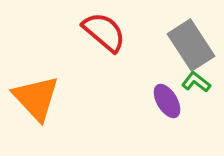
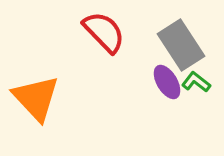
red semicircle: rotated 6 degrees clockwise
gray rectangle: moved 10 px left
purple ellipse: moved 19 px up
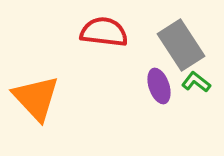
red semicircle: rotated 39 degrees counterclockwise
purple ellipse: moved 8 px left, 4 px down; rotated 12 degrees clockwise
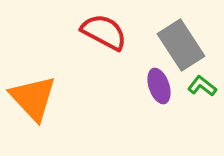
red semicircle: rotated 21 degrees clockwise
green L-shape: moved 6 px right, 4 px down
orange triangle: moved 3 px left
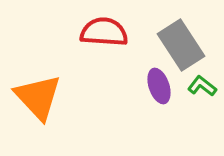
red semicircle: rotated 24 degrees counterclockwise
orange triangle: moved 5 px right, 1 px up
